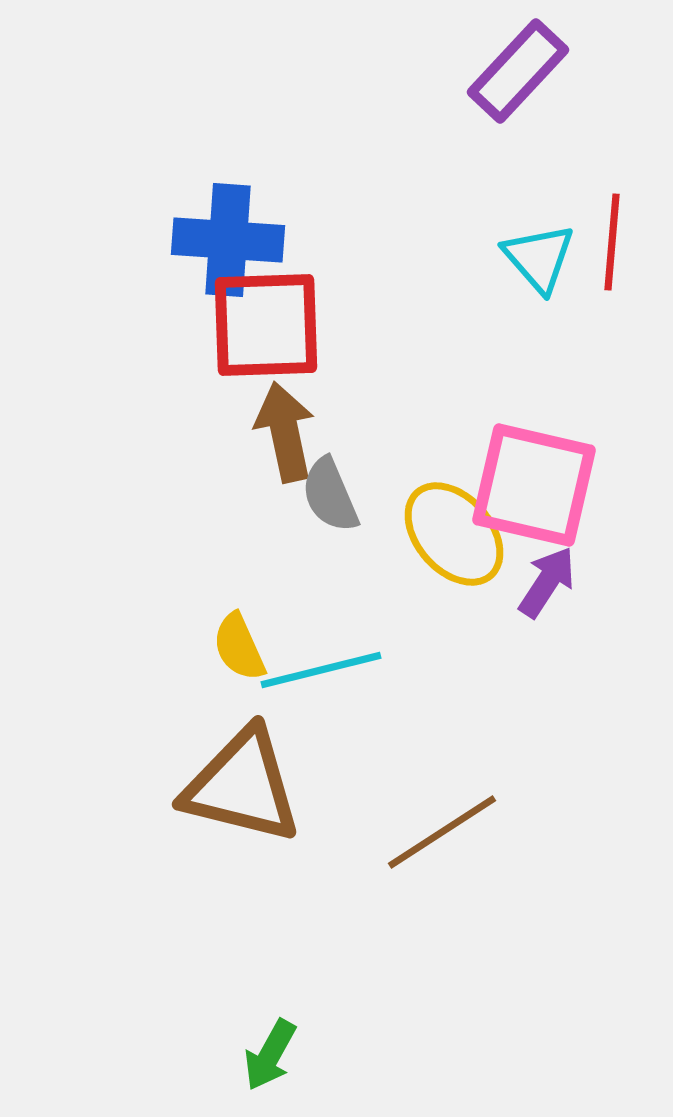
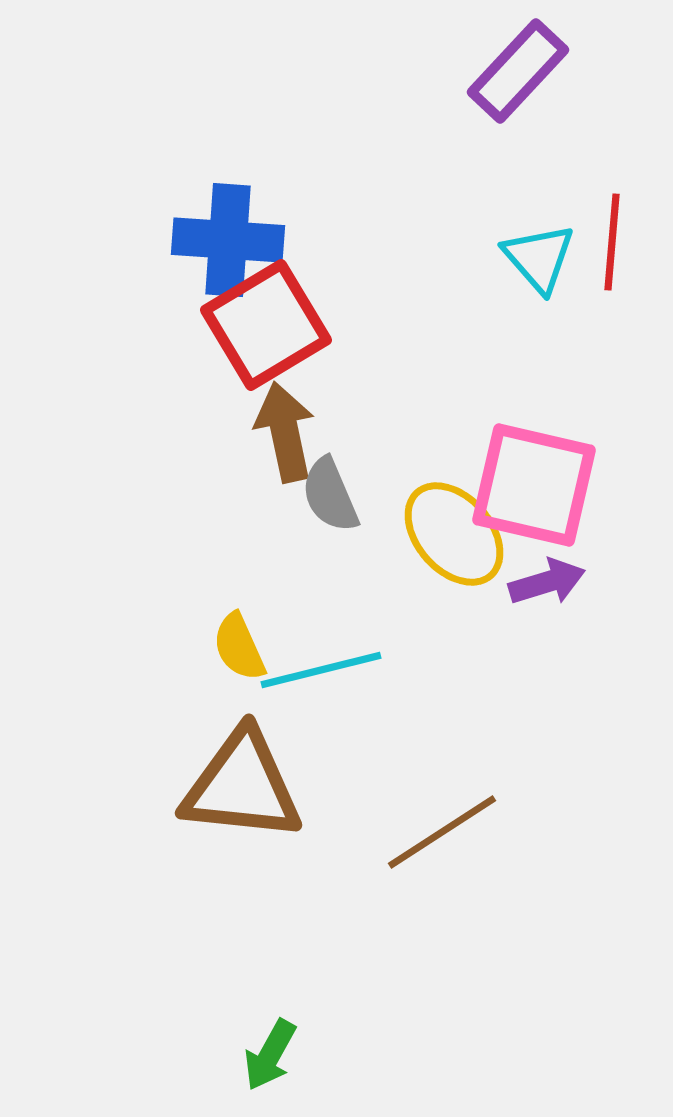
red square: rotated 29 degrees counterclockwise
purple arrow: rotated 40 degrees clockwise
brown triangle: rotated 8 degrees counterclockwise
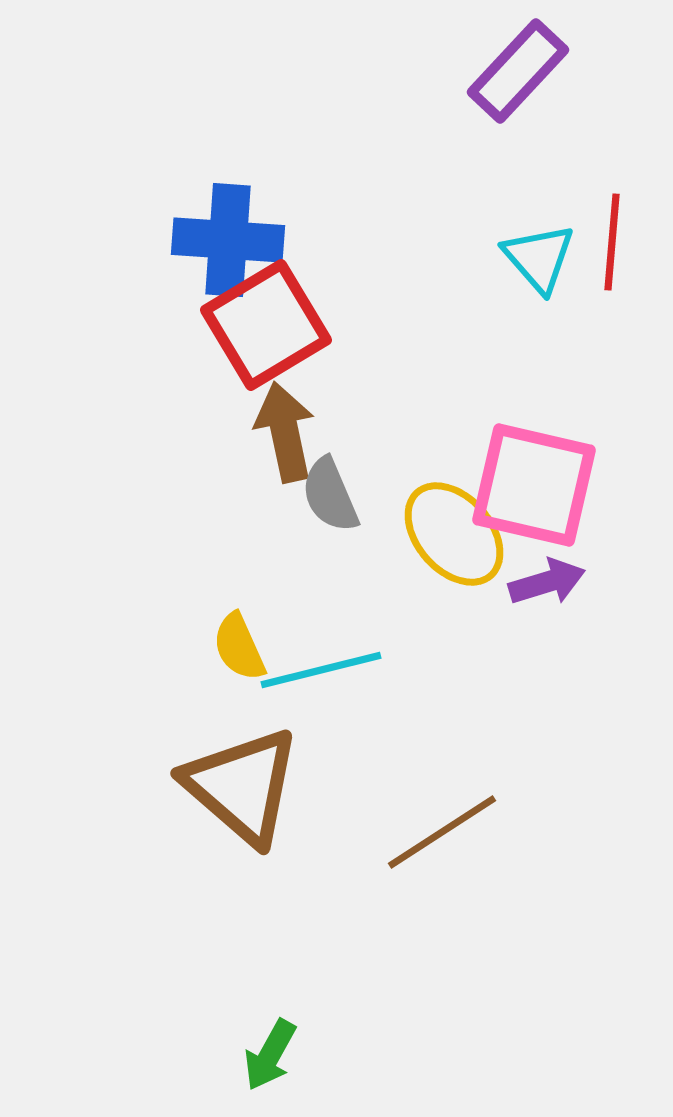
brown triangle: rotated 35 degrees clockwise
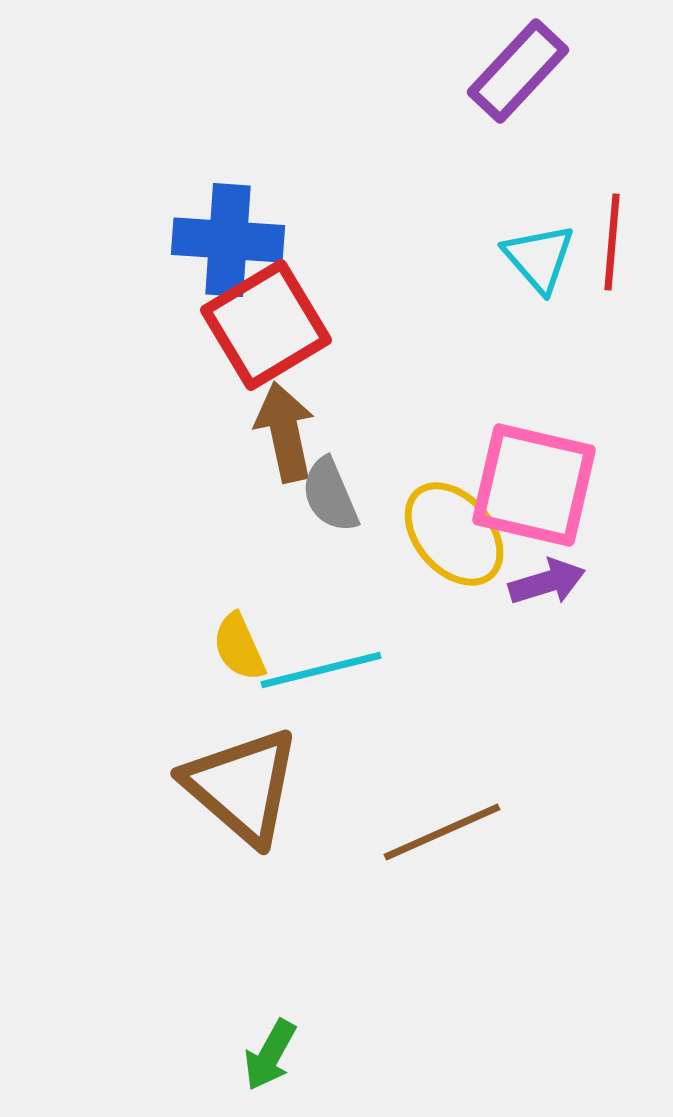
brown line: rotated 9 degrees clockwise
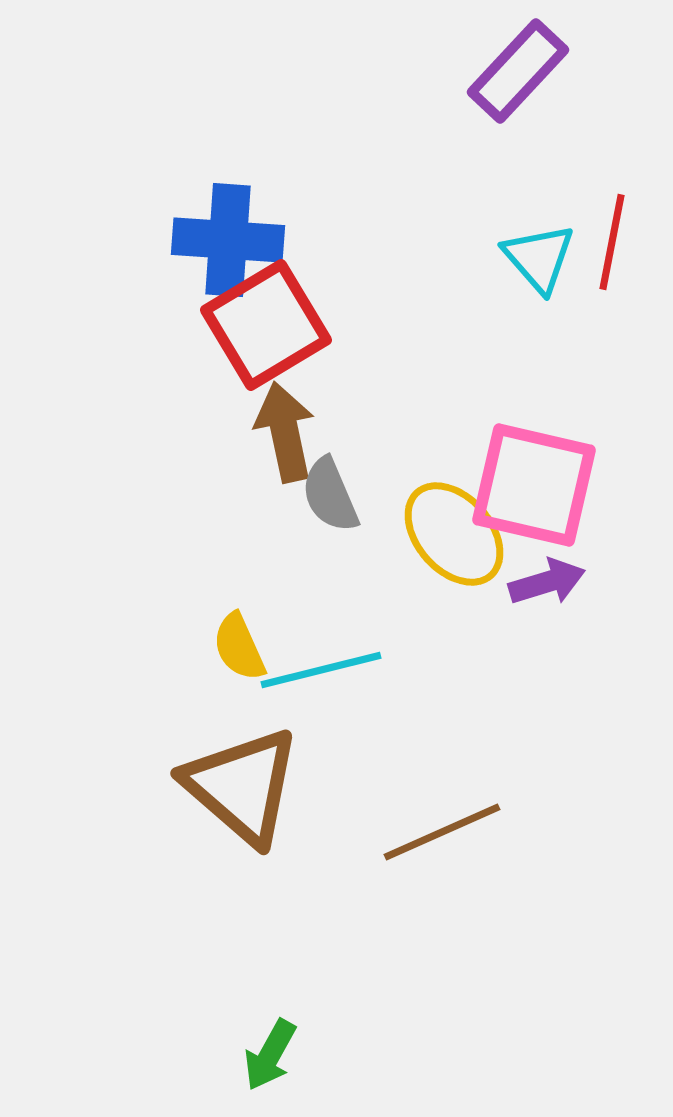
red line: rotated 6 degrees clockwise
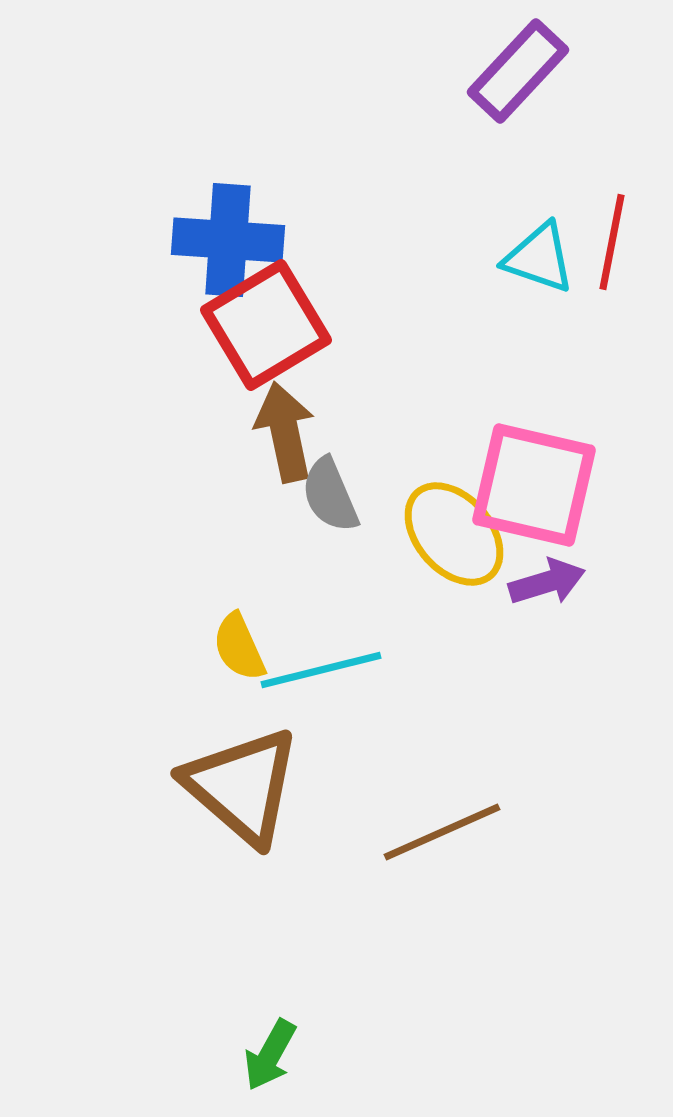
cyan triangle: rotated 30 degrees counterclockwise
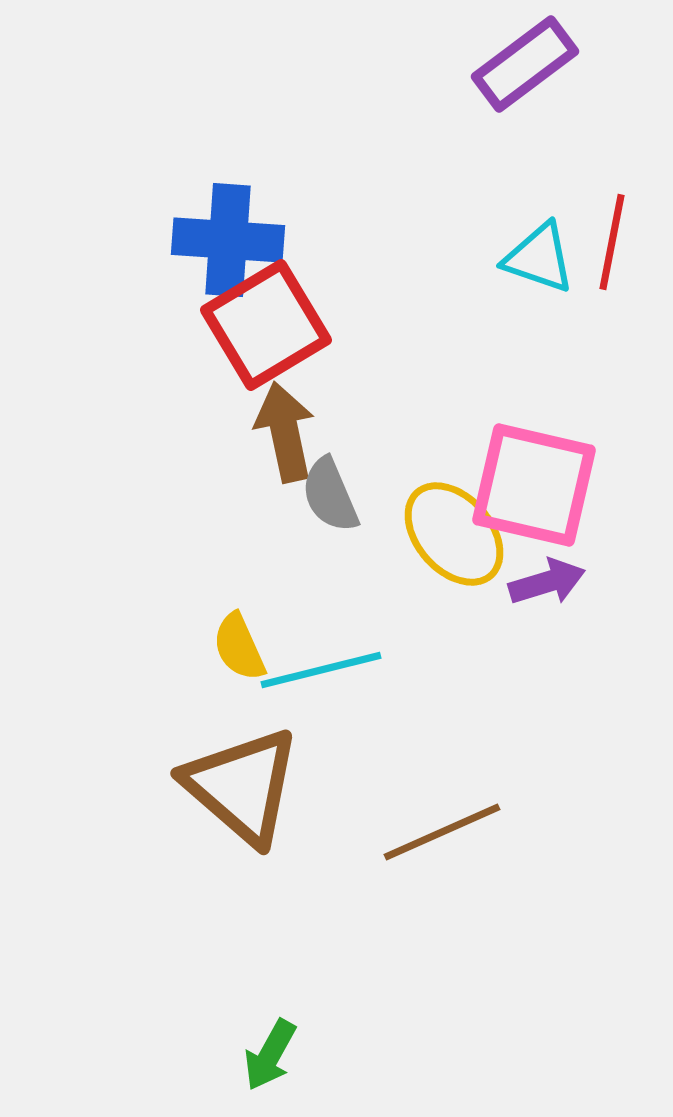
purple rectangle: moved 7 px right, 7 px up; rotated 10 degrees clockwise
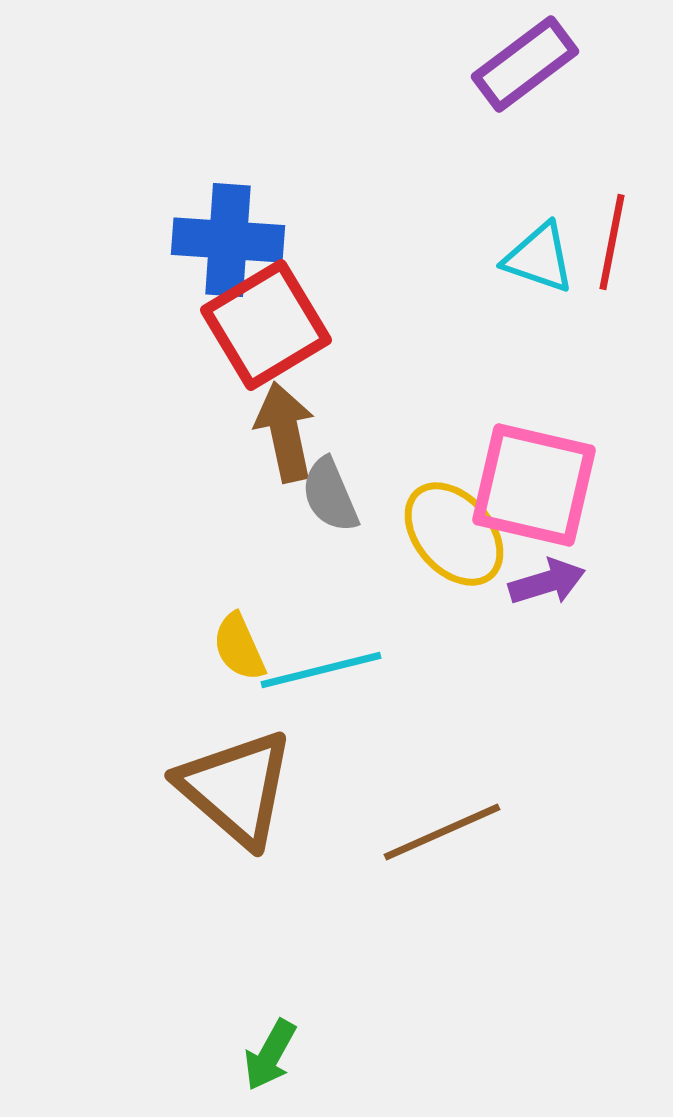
brown triangle: moved 6 px left, 2 px down
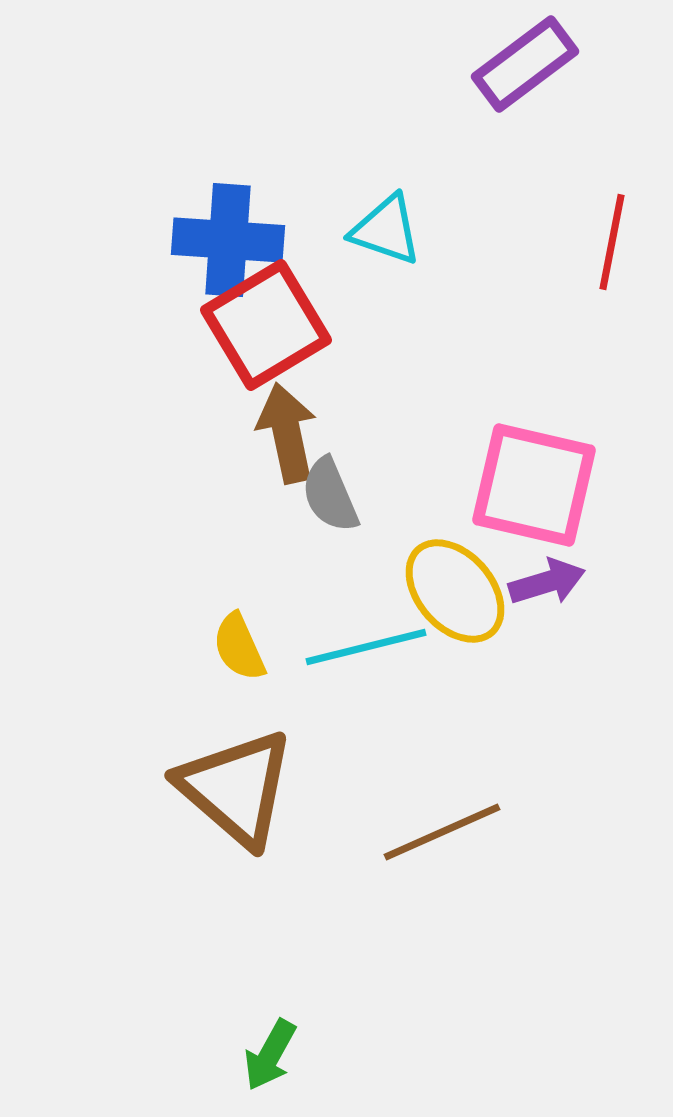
cyan triangle: moved 153 px left, 28 px up
brown arrow: moved 2 px right, 1 px down
yellow ellipse: moved 1 px right, 57 px down
cyan line: moved 45 px right, 23 px up
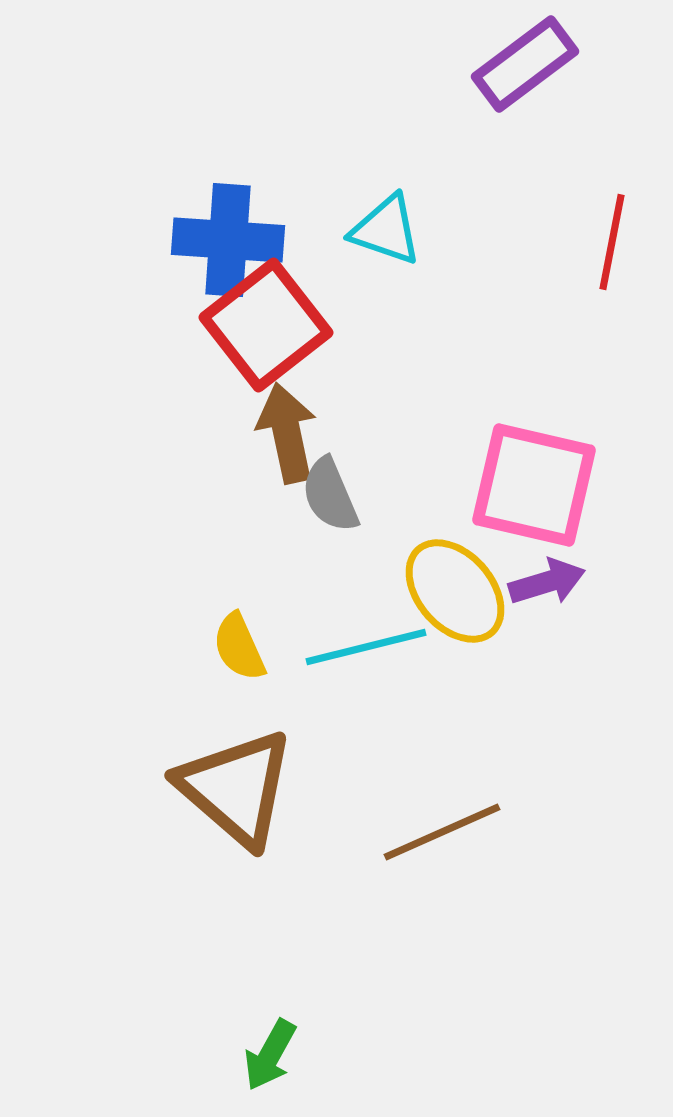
red square: rotated 7 degrees counterclockwise
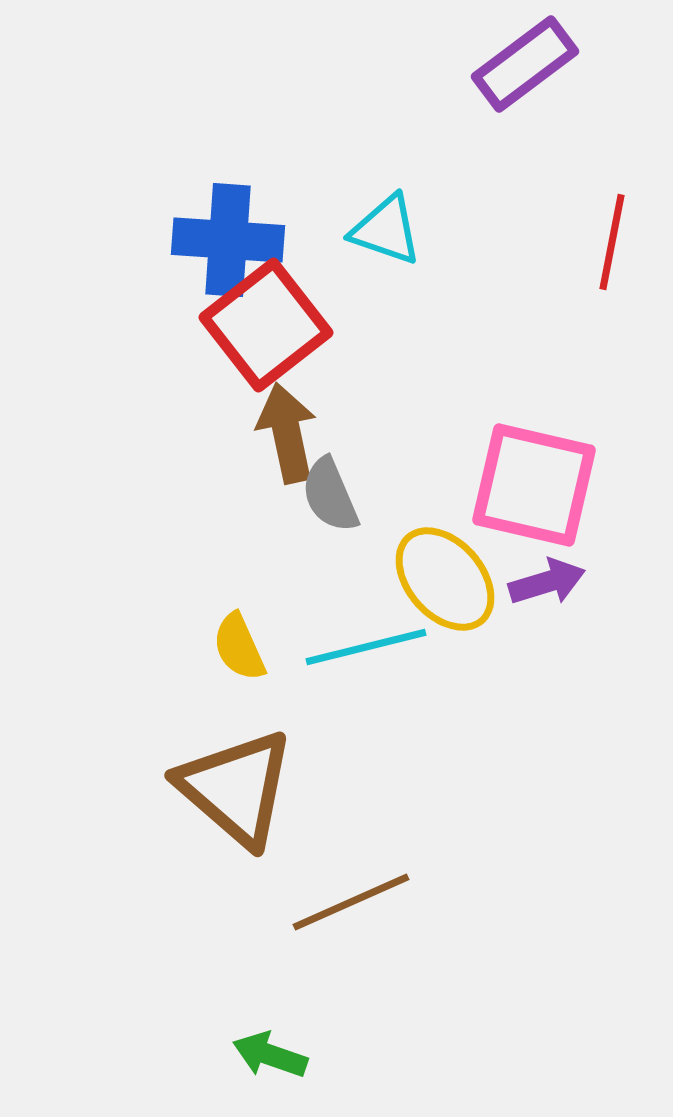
yellow ellipse: moved 10 px left, 12 px up
brown line: moved 91 px left, 70 px down
green arrow: rotated 80 degrees clockwise
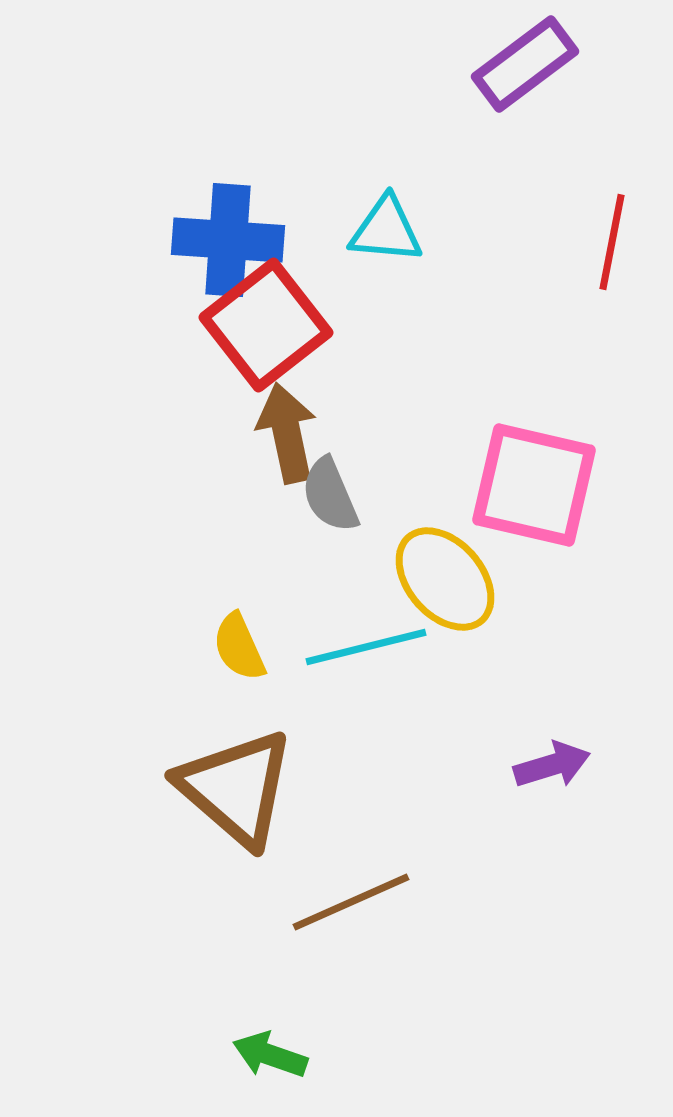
cyan triangle: rotated 14 degrees counterclockwise
purple arrow: moved 5 px right, 183 px down
